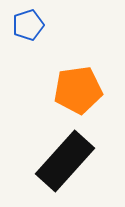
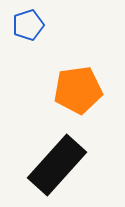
black rectangle: moved 8 px left, 4 px down
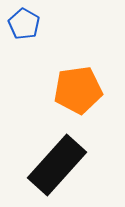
blue pentagon: moved 4 px left, 1 px up; rotated 24 degrees counterclockwise
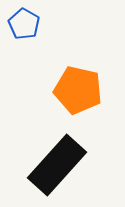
orange pentagon: rotated 21 degrees clockwise
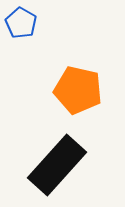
blue pentagon: moved 3 px left, 1 px up
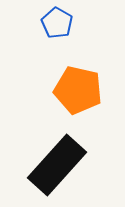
blue pentagon: moved 36 px right
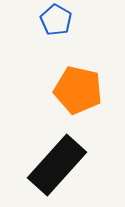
blue pentagon: moved 1 px left, 3 px up
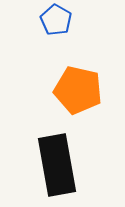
black rectangle: rotated 52 degrees counterclockwise
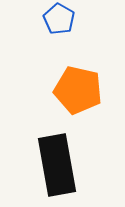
blue pentagon: moved 3 px right, 1 px up
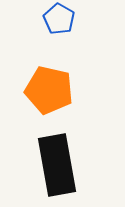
orange pentagon: moved 29 px left
